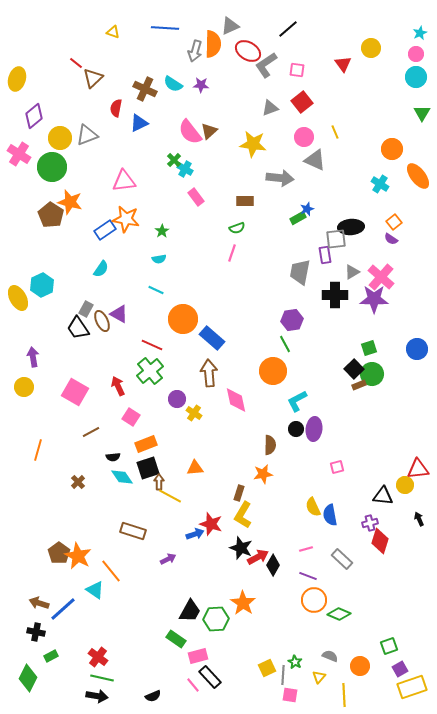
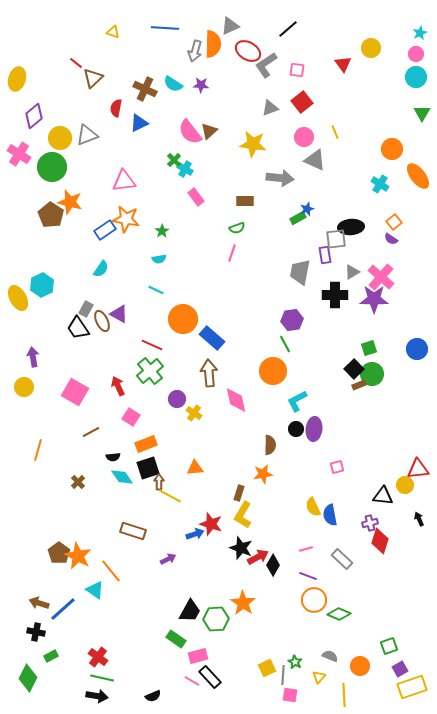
pink line at (193, 685): moved 1 px left, 4 px up; rotated 21 degrees counterclockwise
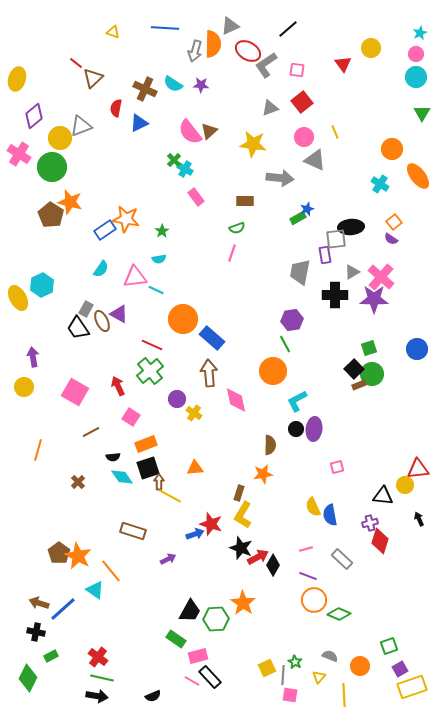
gray triangle at (87, 135): moved 6 px left, 9 px up
pink triangle at (124, 181): moved 11 px right, 96 px down
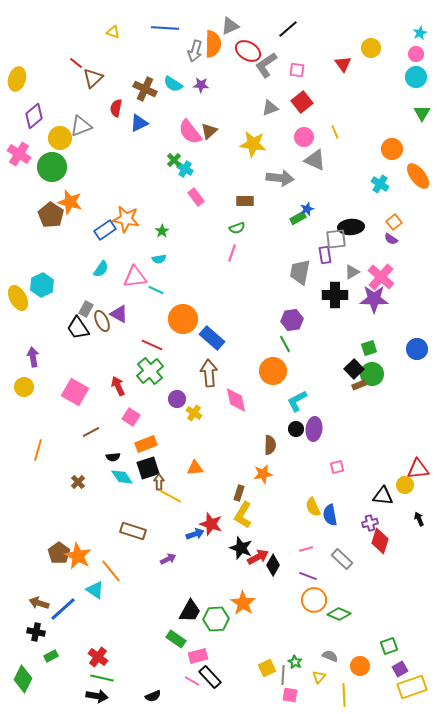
green diamond at (28, 678): moved 5 px left, 1 px down
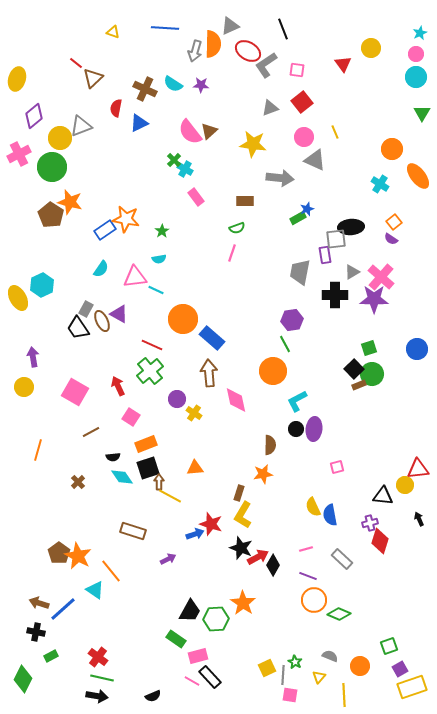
black line at (288, 29): moved 5 px left; rotated 70 degrees counterclockwise
pink cross at (19, 154): rotated 30 degrees clockwise
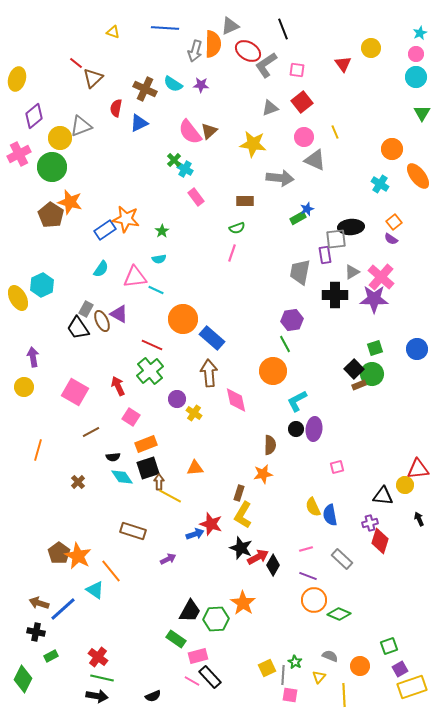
green square at (369, 348): moved 6 px right
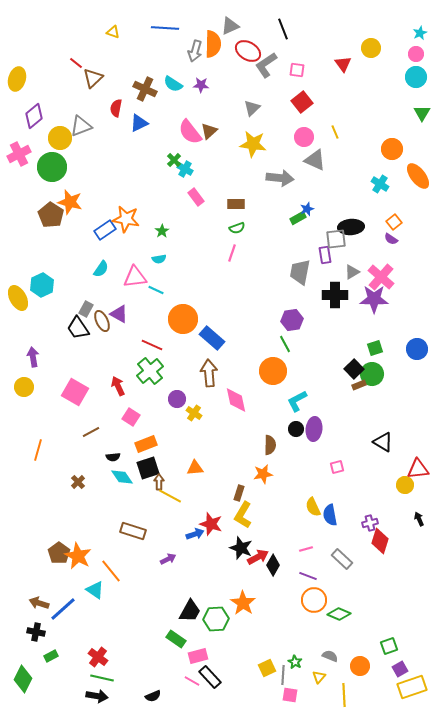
gray triangle at (270, 108): moved 18 px left; rotated 24 degrees counterclockwise
brown rectangle at (245, 201): moved 9 px left, 3 px down
black triangle at (383, 496): moved 54 px up; rotated 25 degrees clockwise
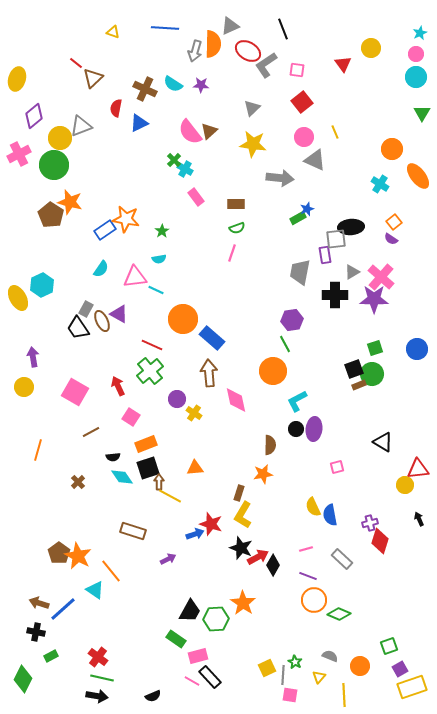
green circle at (52, 167): moved 2 px right, 2 px up
black square at (354, 369): rotated 24 degrees clockwise
